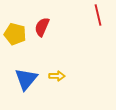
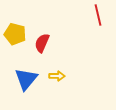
red semicircle: moved 16 px down
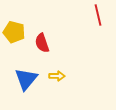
yellow pentagon: moved 1 px left, 2 px up
red semicircle: rotated 42 degrees counterclockwise
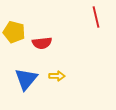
red line: moved 2 px left, 2 px down
red semicircle: rotated 78 degrees counterclockwise
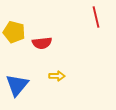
blue triangle: moved 9 px left, 6 px down
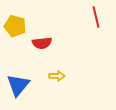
yellow pentagon: moved 1 px right, 6 px up
blue triangle: moved 1 px right
